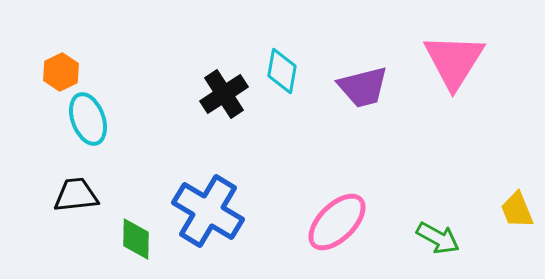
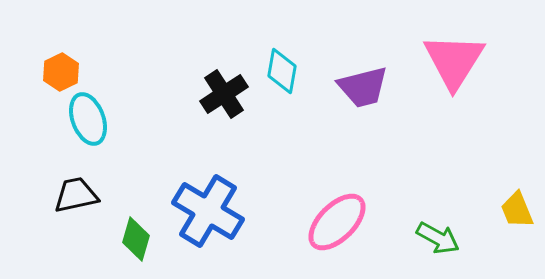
black trapezoid: rotated 6 degrees counterclockwise
green diamond: rotated 15 degrees clockwise
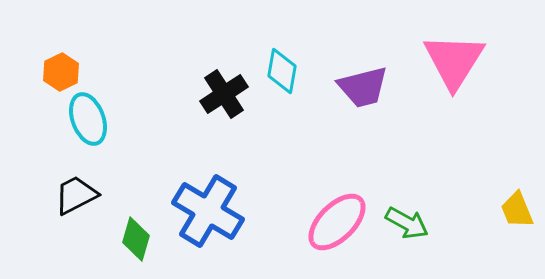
black trapezoid: rotated 15 degrees counterclockwise
green arrow: moved 31 px left, 15 px up
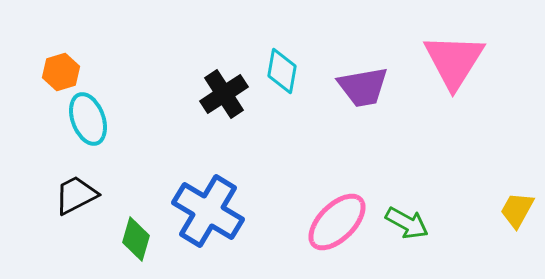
orange hexagon: rotated 9 degrees clockwise
purple trapezoid: rotated 4 degrees clockwise
yellow trapezoid: rotated 51 degrees clockwise
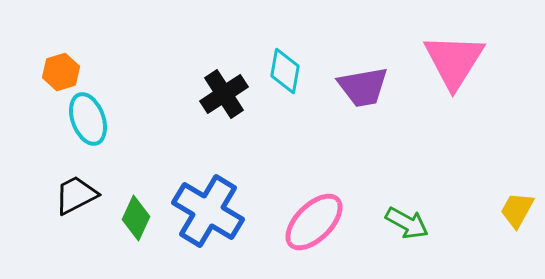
cyan diamond: moved 3 px right
pink ellipse: moved 23 px left
green diamond: moved 21 px up; rotated 9 degrees clockwise
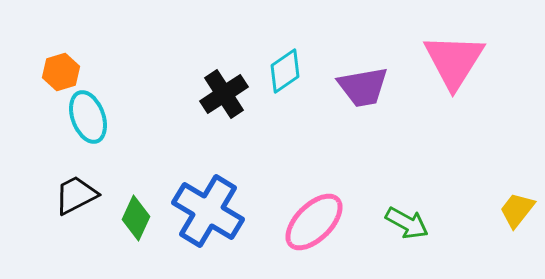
cyan diamond: rotated 45 degrees clockwise
cyan ellipse: moved 2 px up
yellow trapezoid: rotated 9 degrees clockwise
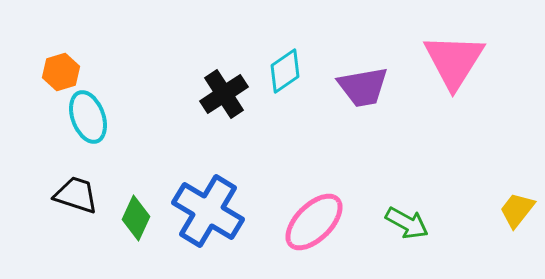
black trapezoid: rotated 45 degrees clockwise
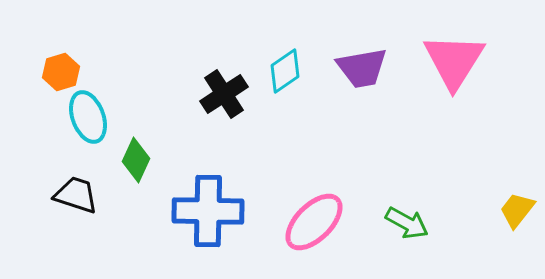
purple trapezoid: moved 1 px left, 19 px up
blue cross: rotated 30 degrees counterclockwise
green diamond: moved 58 px up
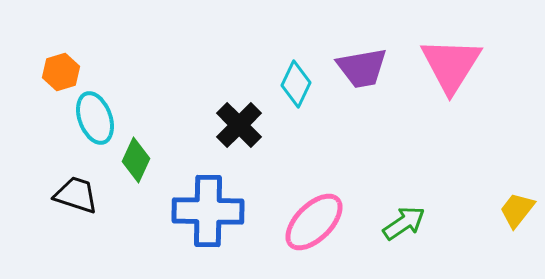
pink triangle: moved 3 px left, 4 px down
cyan diamond: moved 11 px right, 13 px down; rotated 30 degrees counterclockwise
black cross: moved 15 px right, 31 px down; rotated 12 degrees counterclockwise
cyan ellipse: moved 7 px right, 1 px down
green arrow: moved 3 px left; rotated 63 degrees counterclockwise
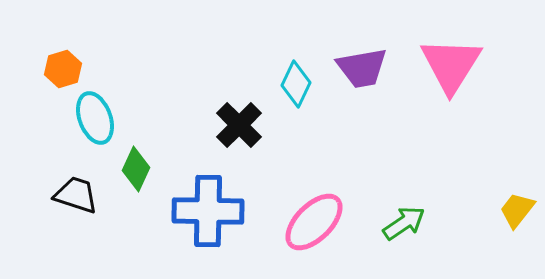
orange hexagon: moved 2 px right, 3 px up
green diamond: moved 9 px down
